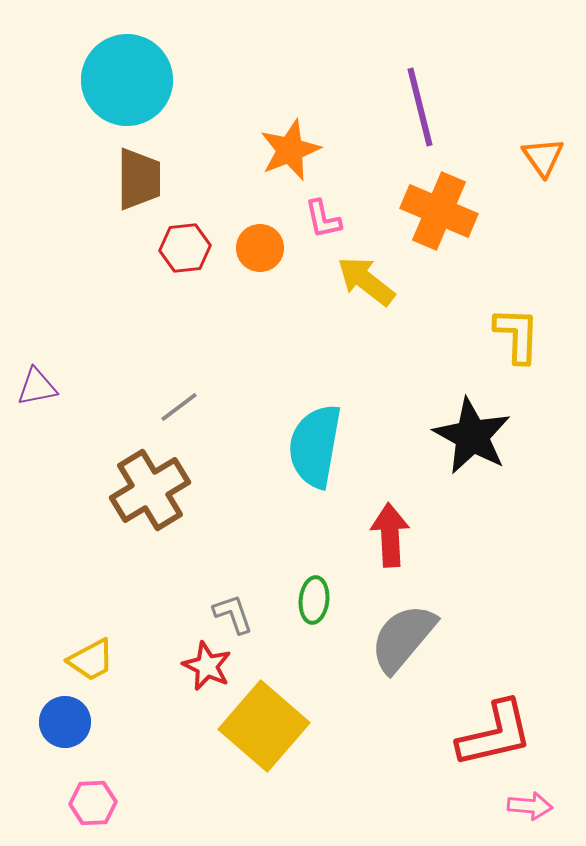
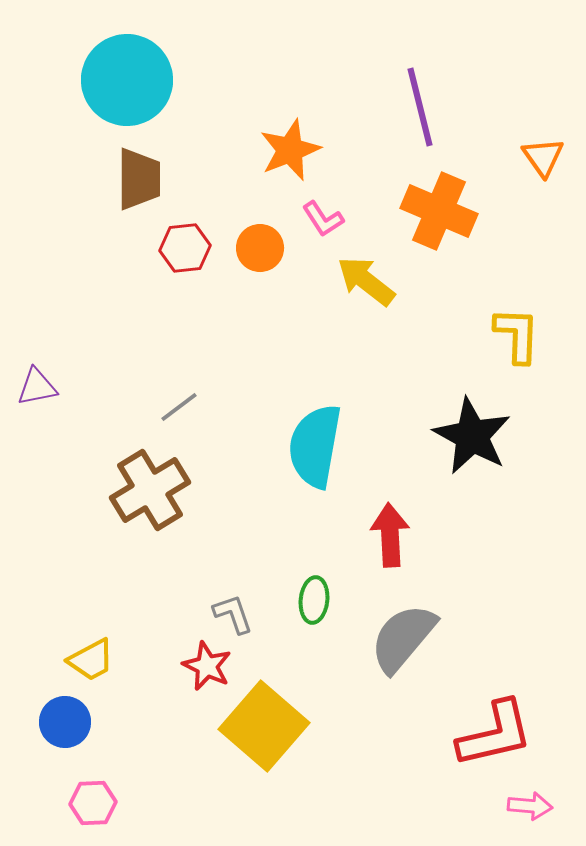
pink L-shape: rotated 21 degrees counterclockwise
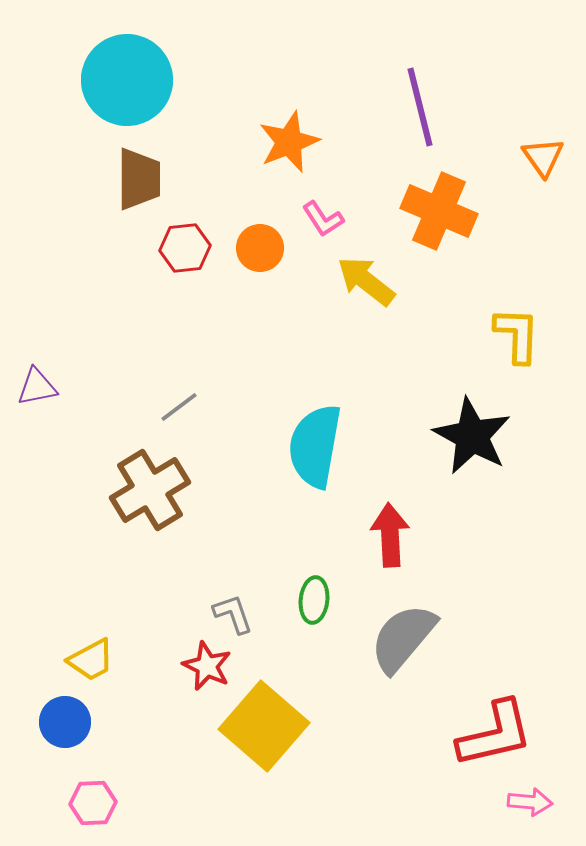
orange star: moved 1 px left, 8 px up
pink arrow: moved 4 px up
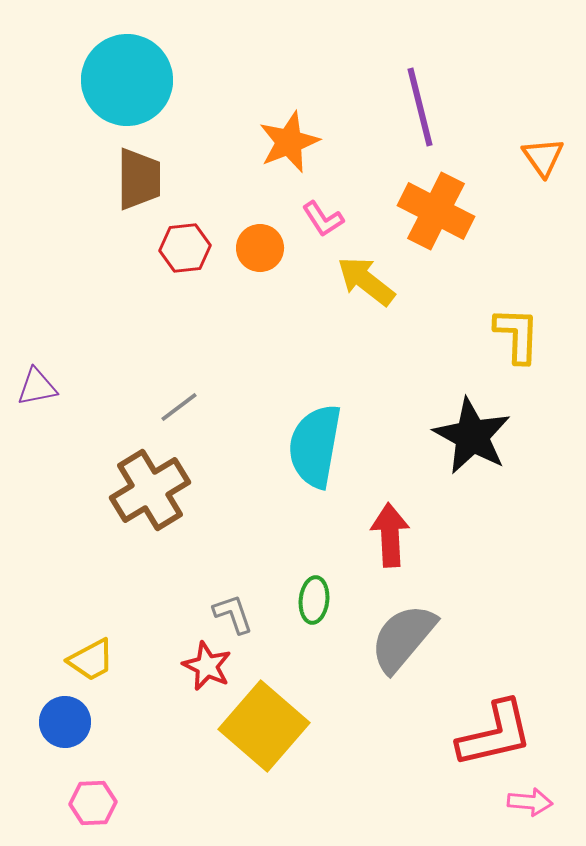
orange cross: moved 3 px left; rotated 4 degrees clockwise
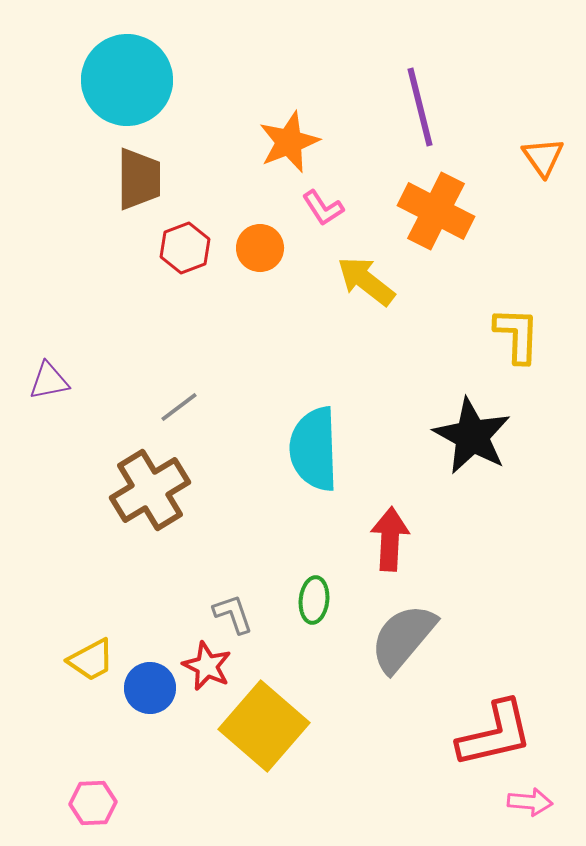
pink L-shape: moved 11 px up
red hexagon: rotated 15 degrees counterclockwise
purple triangle: moved 12 px right, 6 px up
cyan semicircle: moved 1 px left, 3 px down; rotated 12 degrees counterclockwise
red arrow: moved 4 px down; rotated 6 degrees clockwise
blue circle: moved 85 px right, 34 px up
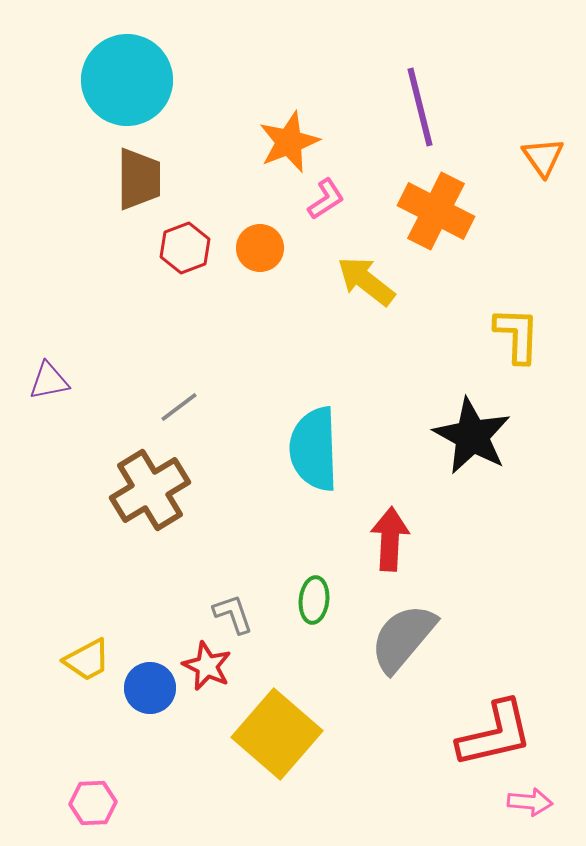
pink L-shape: moved 3 px right, 9 px up; rotated 90 degrees counterclockwise
yellow trapezoid: moved 4 px left
yellow square: moved 13 px right, 8 px down
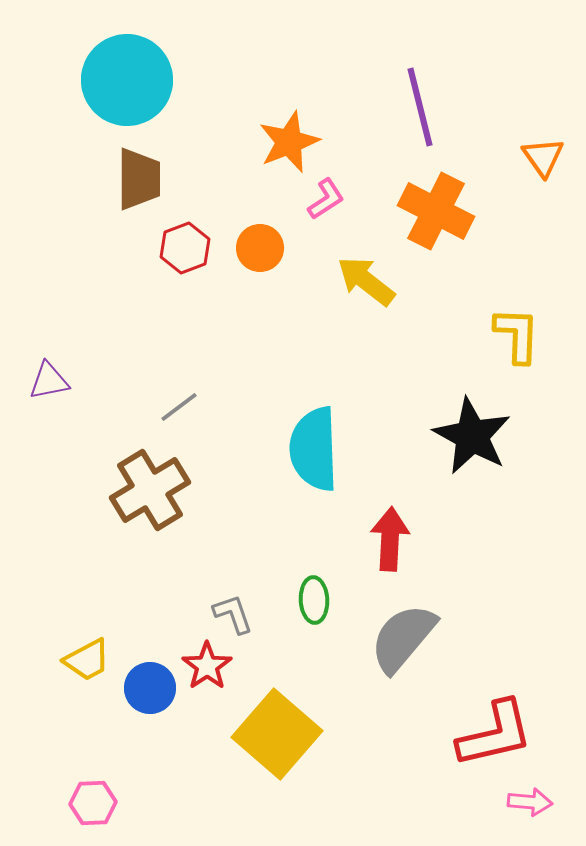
green ellipse: rotated 9 degrees counterclockwise
red star: rotated 12 degrees clockwise
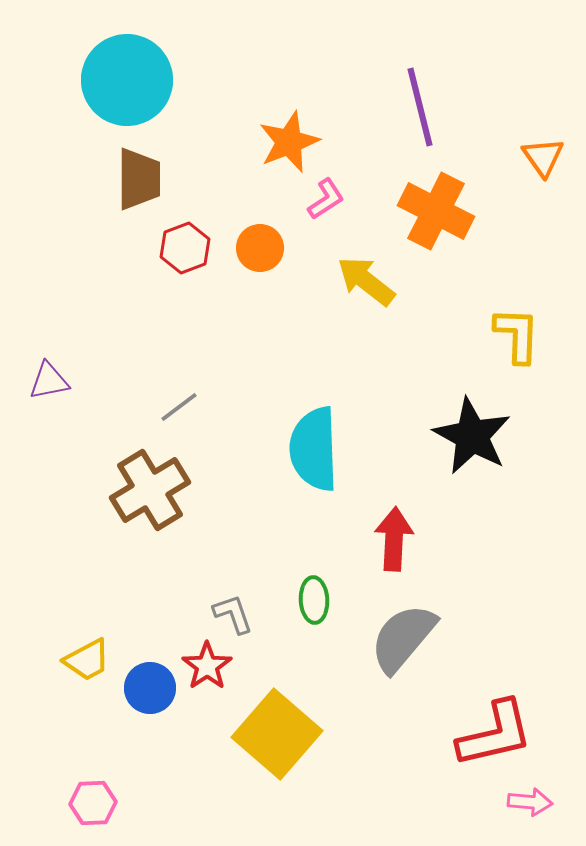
red arrow: moved 4 px right
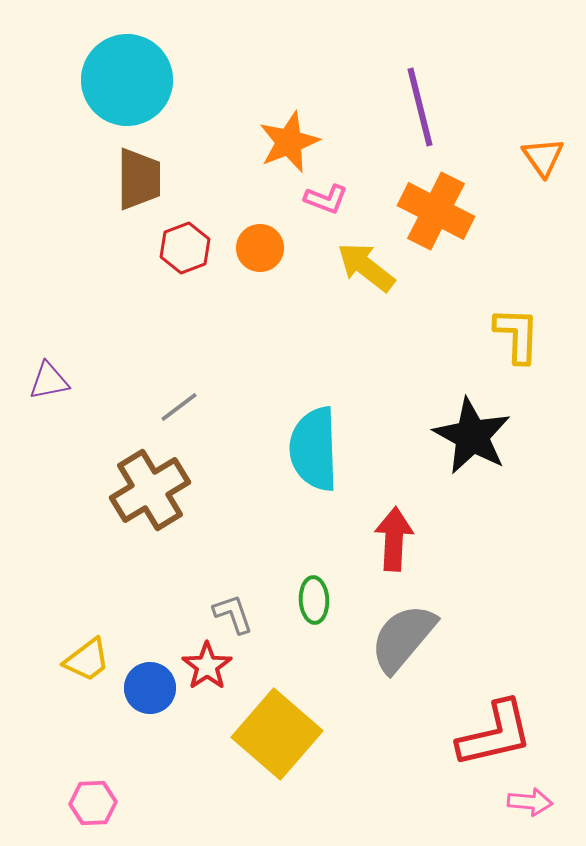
pink L-shape: rotated 54 degrees clockwise
yellow arrow: moved 14 px up
yellow trapezoid: rotated 9 degrees counterclockwise
